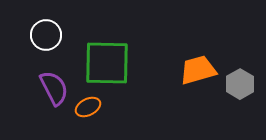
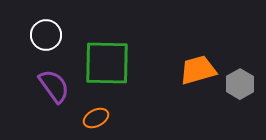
purple semicircle: moved 2 px up; rotated 9 degrees counterclockwise
orange ellipse: moved 8 px right, 11 px down
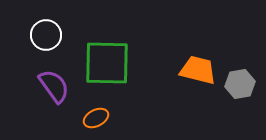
orange trapezoid: rotated 30 degrees clockwise
gray hexagon: rotated 20 degrees clockwise
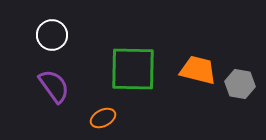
white circle: moved 6 px right
green square: moved 26 px right, 6 px down
gray hexagon: rotated 20 degrees clockwise
orange ellipse: moved 7 px right
